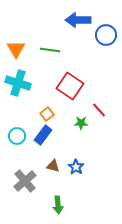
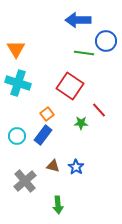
blue circle: moved 6 px down
green line: moved 34 px right, 3 px down
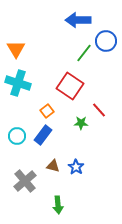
green line: rotated 60 degrees counterclockwise
orange square: moved 3 px up
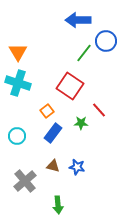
orange triangle: moved 2 px right, 3 px down
blue rectangle: moved 10 px right, 2 px up
blue star: moved 1 px right; rotated 21 degrees counterclockwise
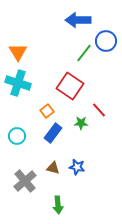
brown triangle: moved 2 px down
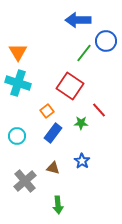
blue star: moved 5 px right, 6 px up; rotated 21 degrees clockwise
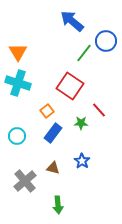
blue arrow: moved 6 px left, 1 px down; rotated 40 degrees clockwise
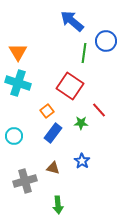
green line: rotated 30 degrees counterclockwise
cyan circle: moved 3 px left
gray cross: rotated 25 degrees clockwise
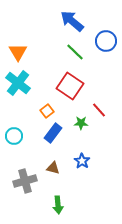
green line: moved 9 px left, 1 px up; rotated 54 degrees counterclockwise
cyan cross: rotated 20 degrees clockwise
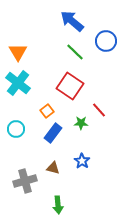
cyan circle: moved 2 px right, 7 px up
